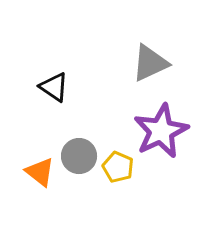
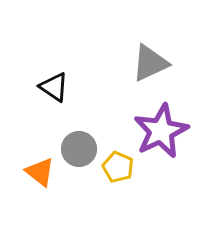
gray circle: moved 7 px up
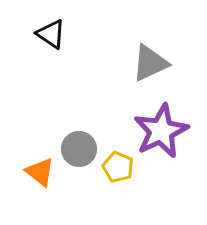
black triangle: moved 3 px left, 53 px up
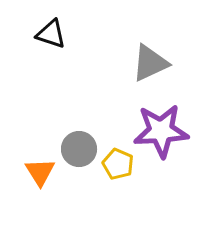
black triangle: rotated 16 degrees counterclockwise
purple star: rotated 22 degrees clockwise
yellow pentagon: moved 3 px up
orange triangle: rotated 20 degrees clockwise
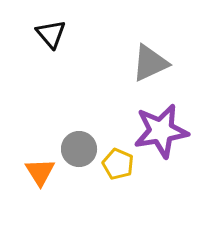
black triangle: rotated 32 degrees clockwise
purple star: rotated 6 degrees counterclockwise
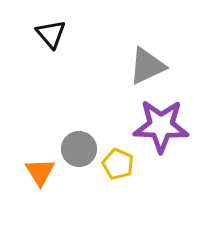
gray triangle: moved 3 px left, 3 px down
purple star: moved 5 px up; rotated 12 degrees clockwise
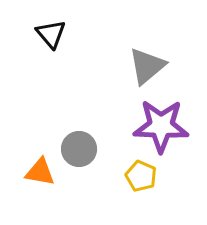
gray triangle: rotated 15 degrees counterclockwise
yellow pentagon: moved 23 px right, 12 px down
orange triangle: rotated 48 degrees counterclockwise
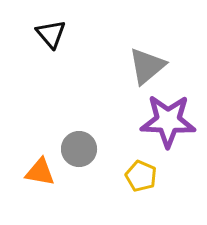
purple star: moved 7 px right, 5 px up
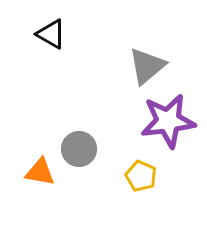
black triangle: rotated 20 degrees counterclockwise
purple star: rotated 10 degrees counterclockwise
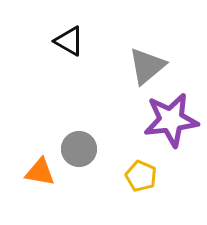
black triangle: moved 18 px right, 7 px down
purple star: moved 3 px right, 1 px up
